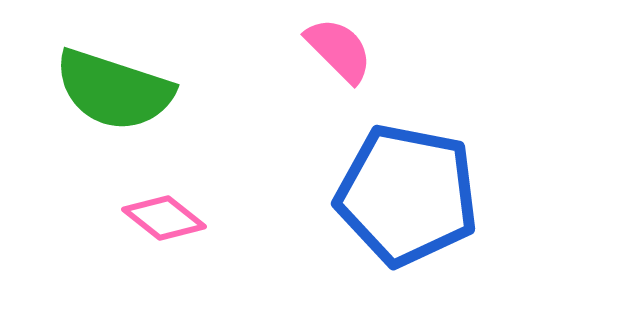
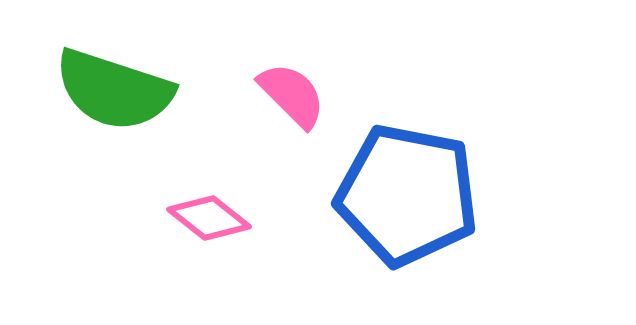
pink semicircle: moved 47 px left, 45 px down
pink diamond: moved 45 px right
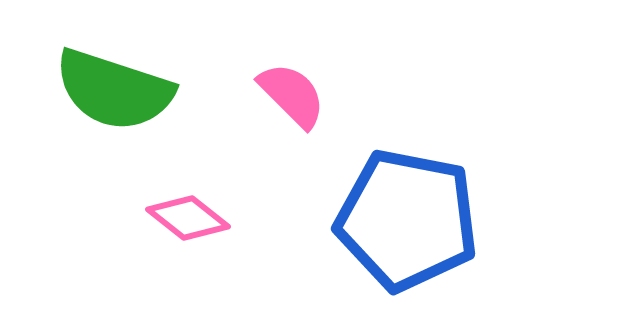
blue pentagon: moved 25 px down
pink diamond: moved 21 px left
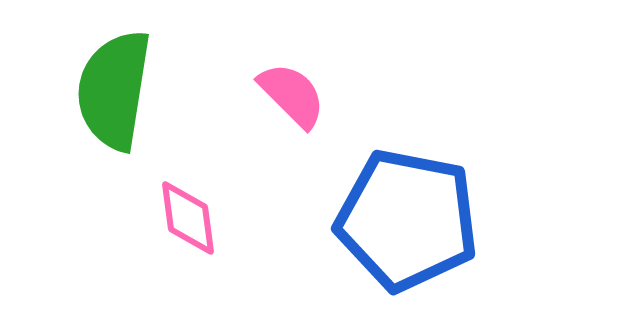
green semicircle: rotated 81 degrees clockwise
pink diamond: rotated 44 degrees clockwise
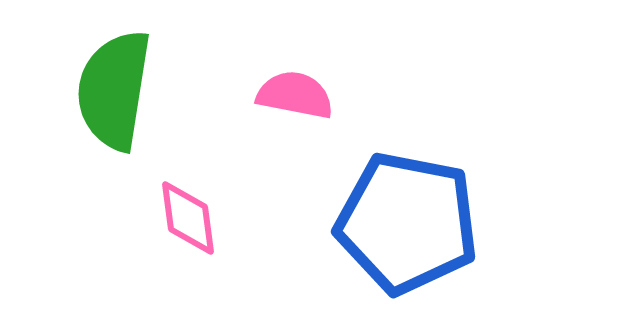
pink semicircle: moved 3 px right; rotated 34 degrees counterclockwise
blue pentagon: moved 3 px down
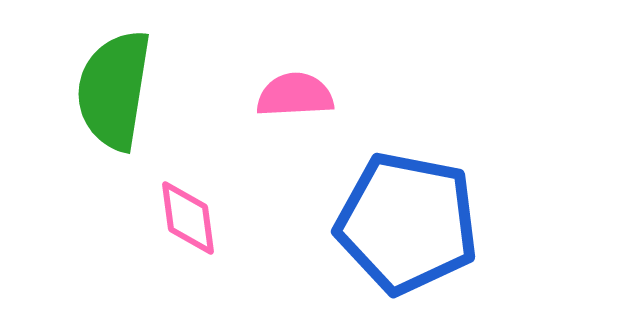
pink semicircle: rotated 14 degrees counterclockwise
